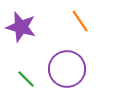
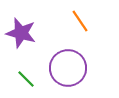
purple star: moved 6 px down
purple circle: moved 1 px right, 1 px up
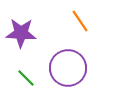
purple star: rotated 12 degrees counterclockwise
green line: moved 1 px up
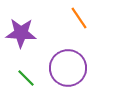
orange line: moved 1 px left, 3 px up
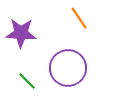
green line: moved 1 px right, 3 px down
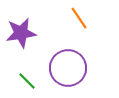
purple star: rotated 12 degrees counterclockwise
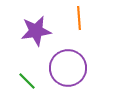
orange line: rotated 30 degrees clockwise
purple star: moved 15 px right, 2 px up
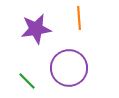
purple star: moved 2 px up
purple circle: moved 1 px right
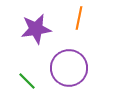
orange line: rotated 15 degrees clockwise
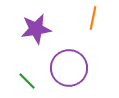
orange line: moved 14 px right
